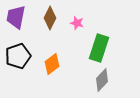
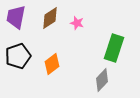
brown diamond: rotated 30 degrees clockwise
green rectangle: moved 15 px right
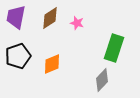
orange diamond: rotated 15 degrees clockwise
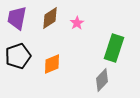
purple trapezoid: moved 1 px right, 1 px down
pink star: rotated 24 degrees clockwise
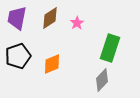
green rectangle: moved 4 px left
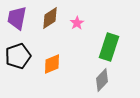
green rectangle: moved 1 px left, 1 px up
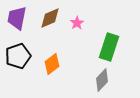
brown diamond: rotated 10 degrees clockwise
orange diamond: rotated 15 degrees counterclockwise
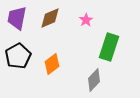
pink star: moved 9 px right, 3 px up
black pentagon: rotated 10 degrees counterclockwise
gray diamond: moved 8 px left
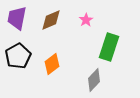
brown diamond: moved 1 px right, 2 px down
